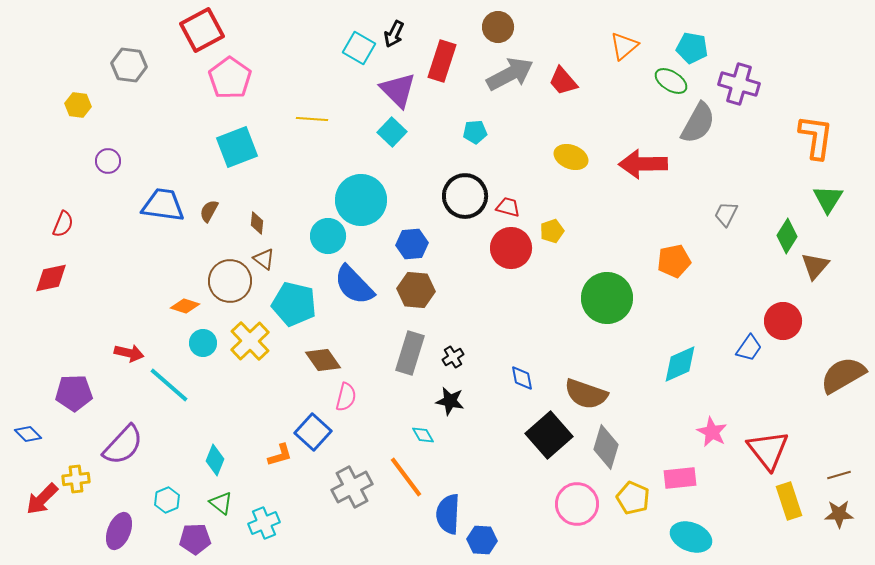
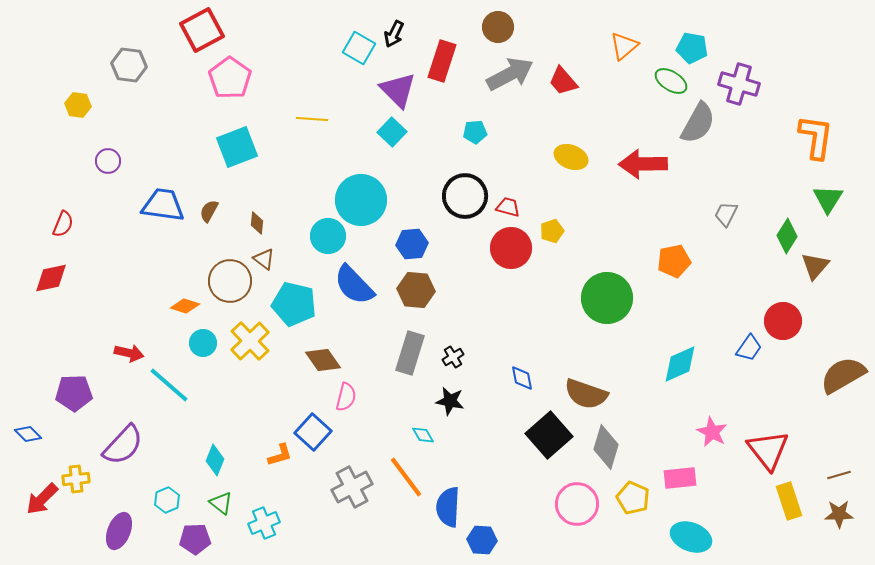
blue semicircle at (448, 514): moved 7 px up
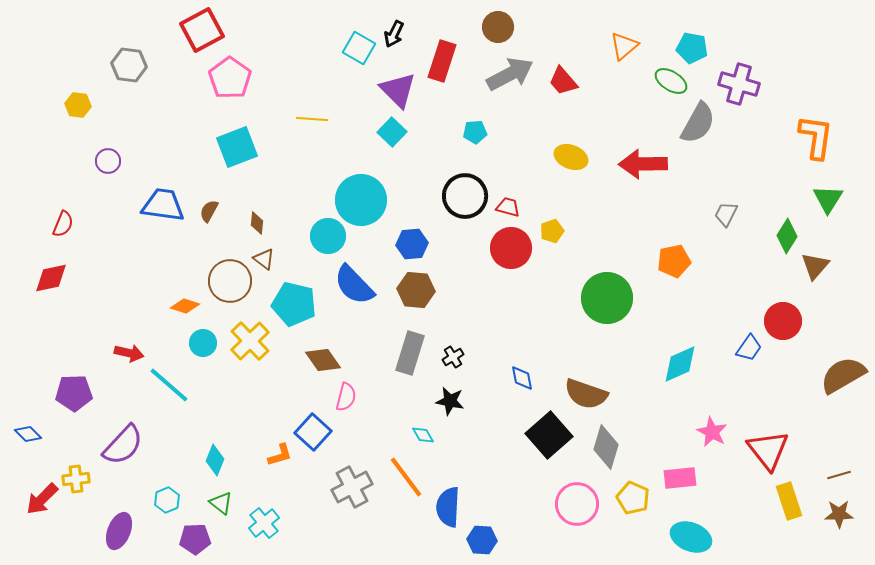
cyan cross at (264, 523): rotated 16 degrees counterclockwise
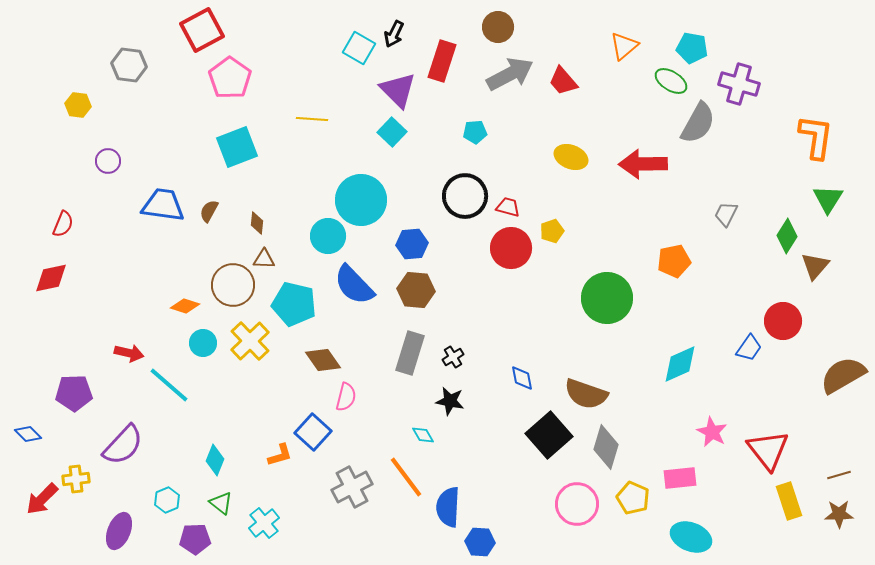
brown triangle at (264, 259): rotated 35 degrees counterclockwise
brown circle at (230, 281): moved 3 px right, 4 px down
blue hexagon at (482, 540): moved 2 px left, 2 px down
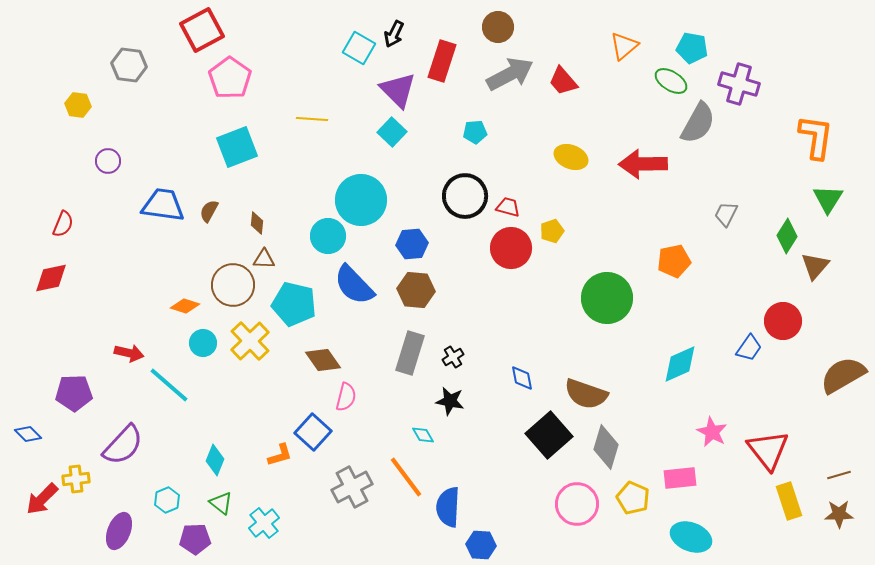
blue hexagon at (480, 542): moved 1 px right, 3 px down
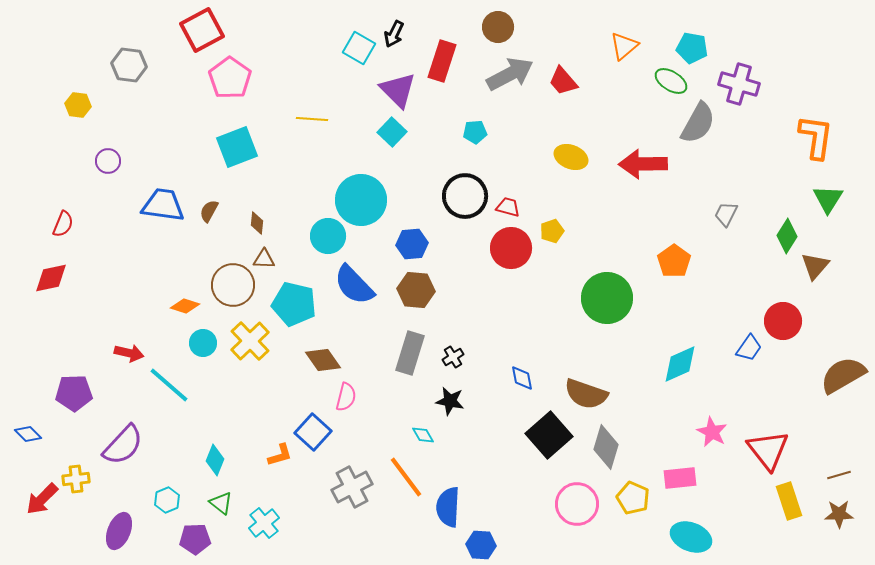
orange pentagon at (674, 261): rotated 24 degrees counterclockwise
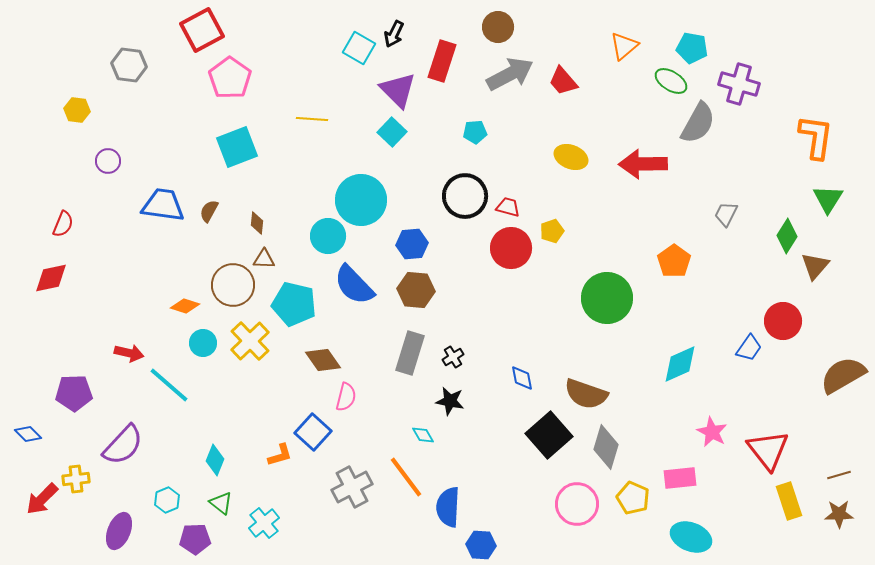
yellow hexagon at (78, 105): moved 1 px left, 5 px down
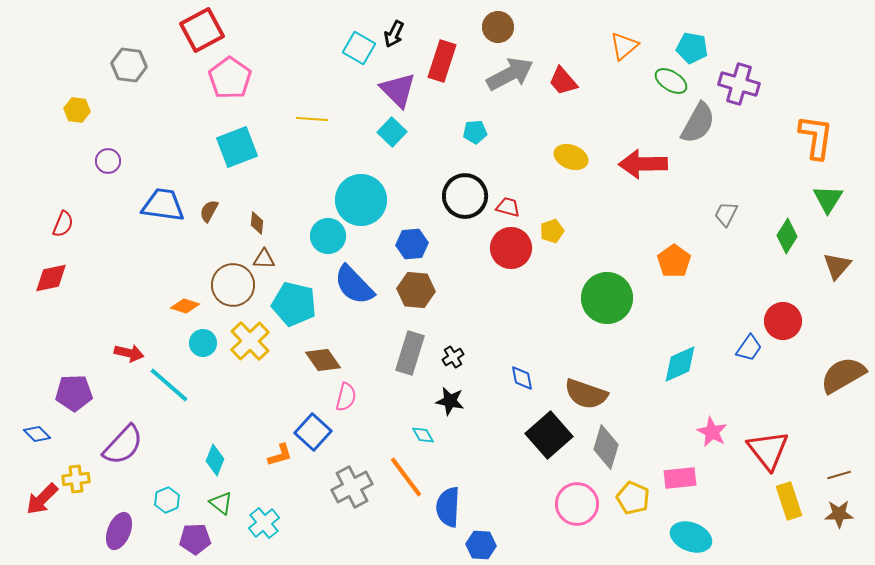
brown triangle at (815, 266): moved 22 px right
blue diamond at (28, 434): moved 9 px right
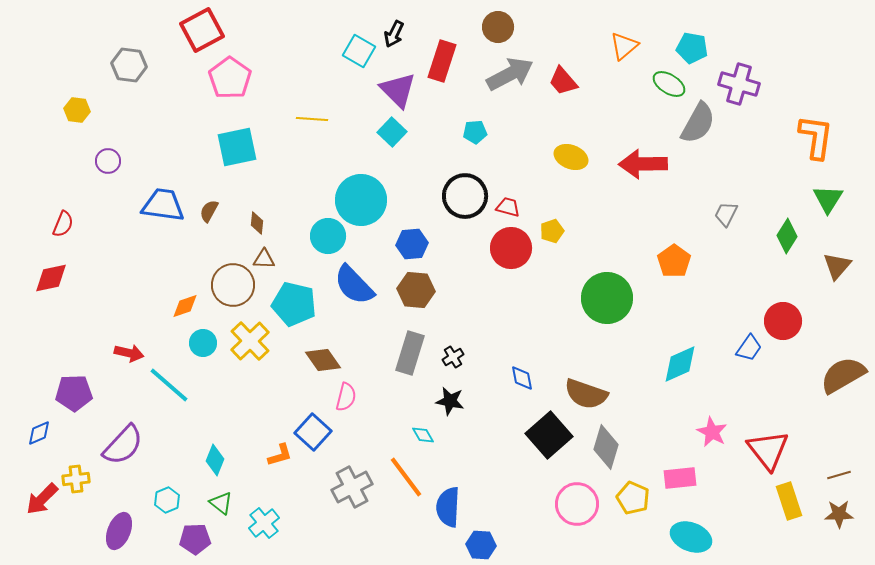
cyan square at (359, 48): moved 3 px down
green ellipse at (671, 81): moved 2 px left, 3 px down
cyan square at (237, 147): rotated 9 degrees clockwise
orange diamond at (185, 306): rotated 36 degrees counterclockwise
blue diamond at (37, 434): moved 2 px right, 1 px up; rotated 68 degrees counterclockwise
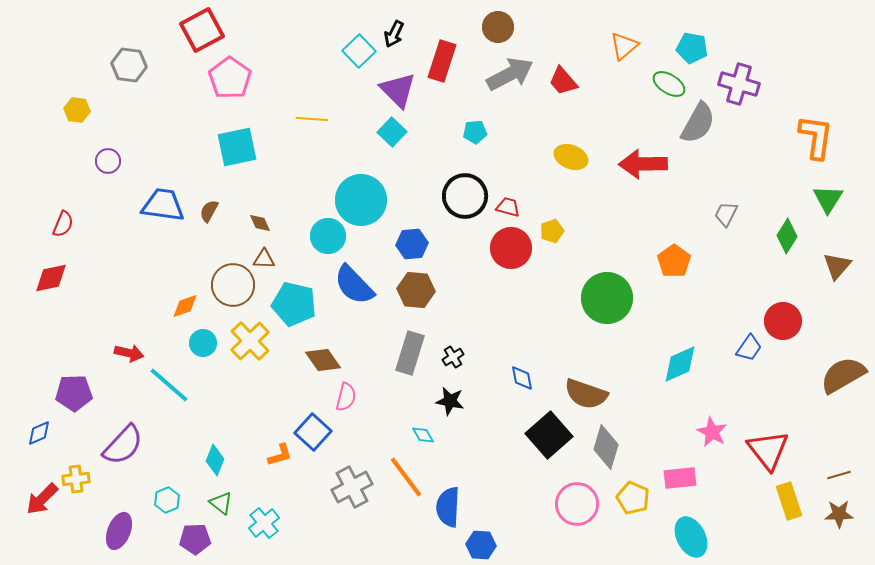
cyan square at (359, 51): rotated 16 degrees clockwise
brown diamond at (257, 223): moved 3 px right; rotated 30 degrees counterclockwise
cyan ellipse at (691, 537): rotated 42 degrees clockwise
